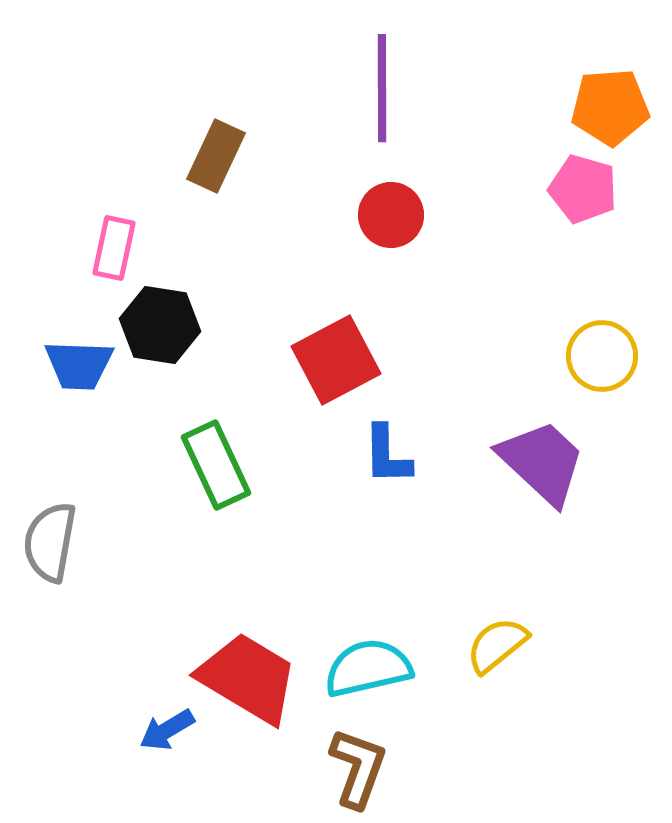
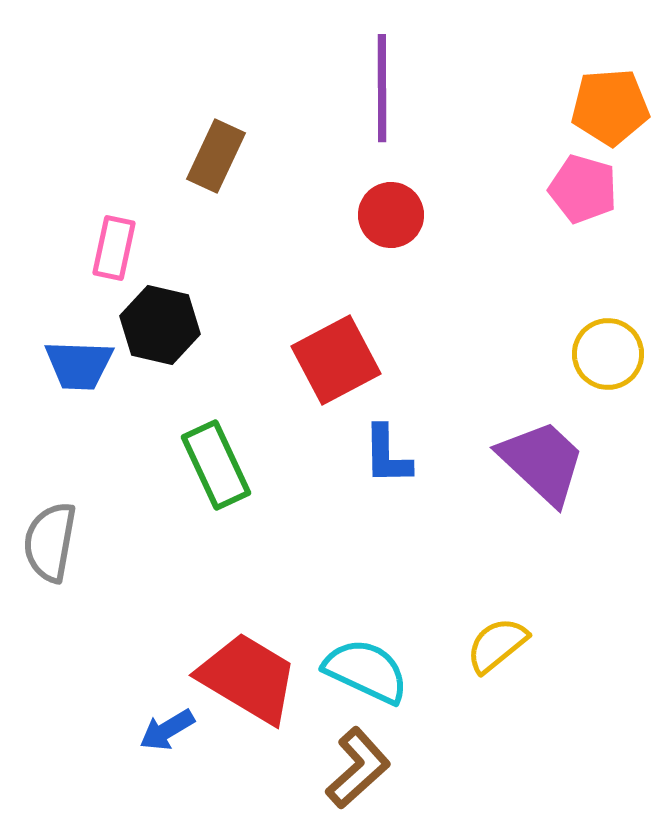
black hexagon: rotated 4 degrees clockwise
yellow circle: moved 6 px right, 2 px up
cyan semicircle: moved 2 px left, 3 px down; rotated 38 degrees clockwise
brown L-shape: rotated 28 degrees clockwise
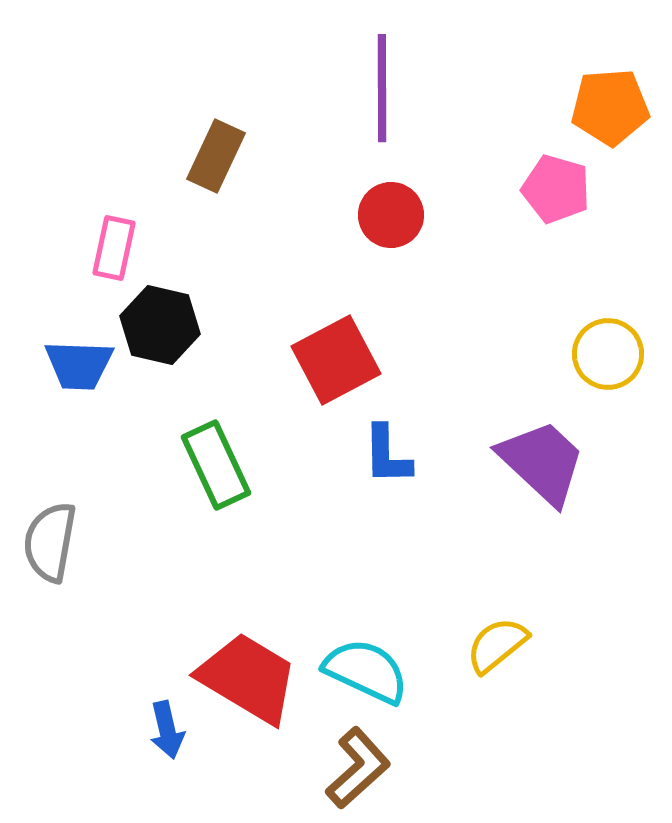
pink pentagon: moved 27 px left
blue arrow: rotated 72 degrees counterclockwise
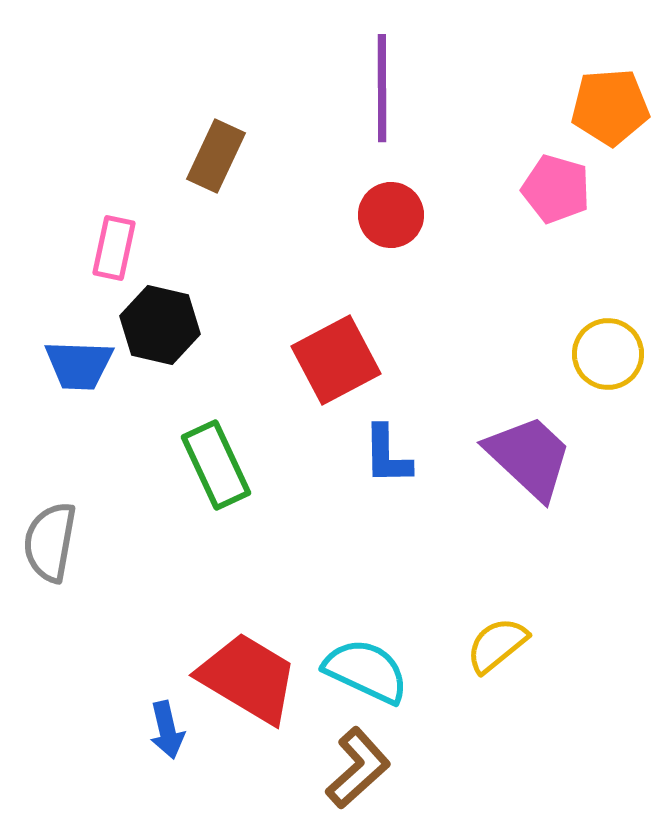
purple trapezoid: moved 13 px left, 5 px up
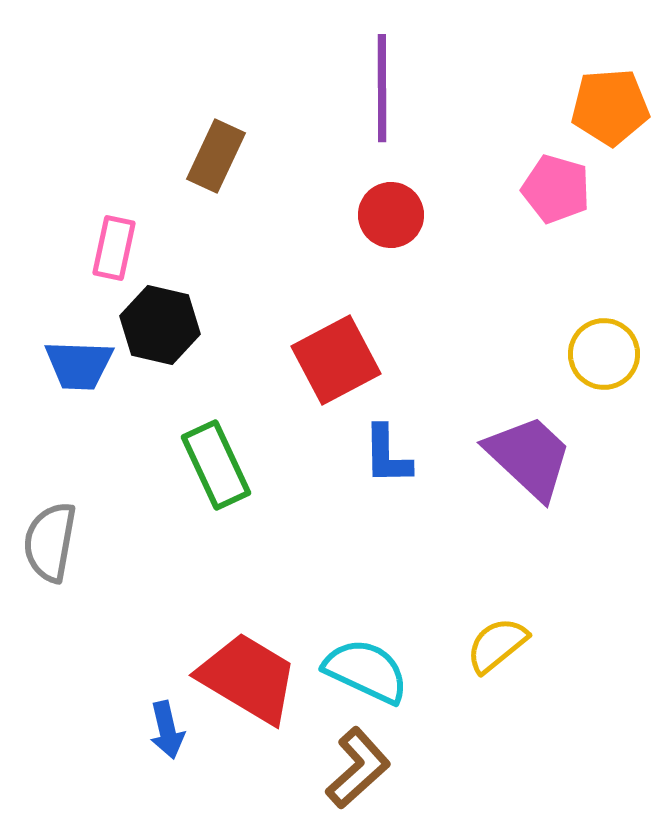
yellow circle: moved 4 px left
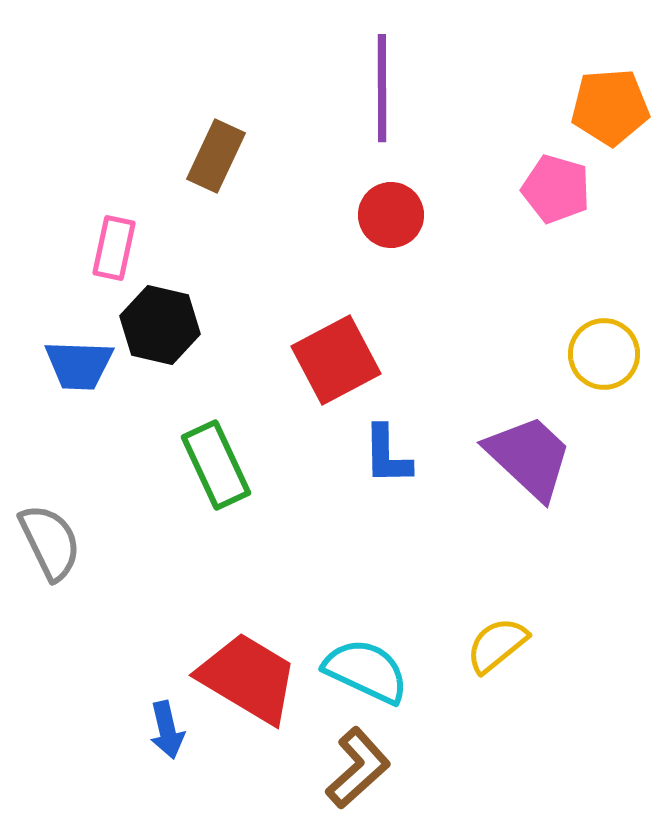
gray semicircle: rotated 144 degrees clockwise
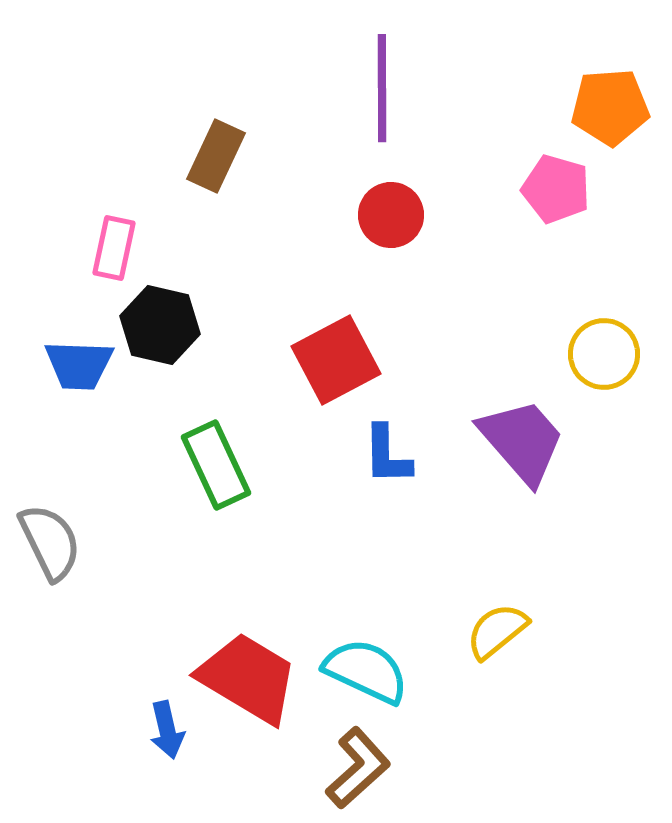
purple trapezoid: moved 7 px left, 16 px up; rotated 6 degrees clockwise
yellow semicircle: moved 14 px up
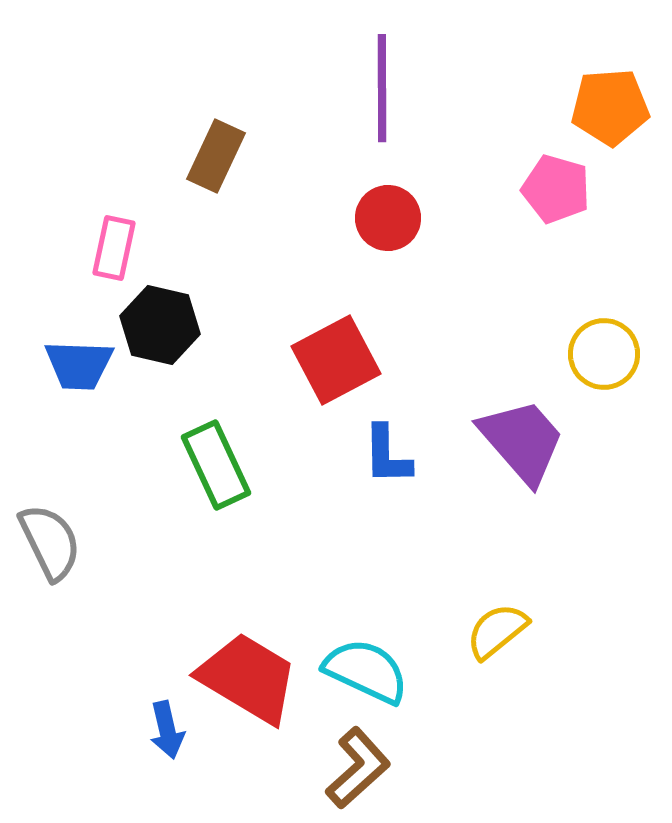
red circle: moved 3 px left, 3 px down
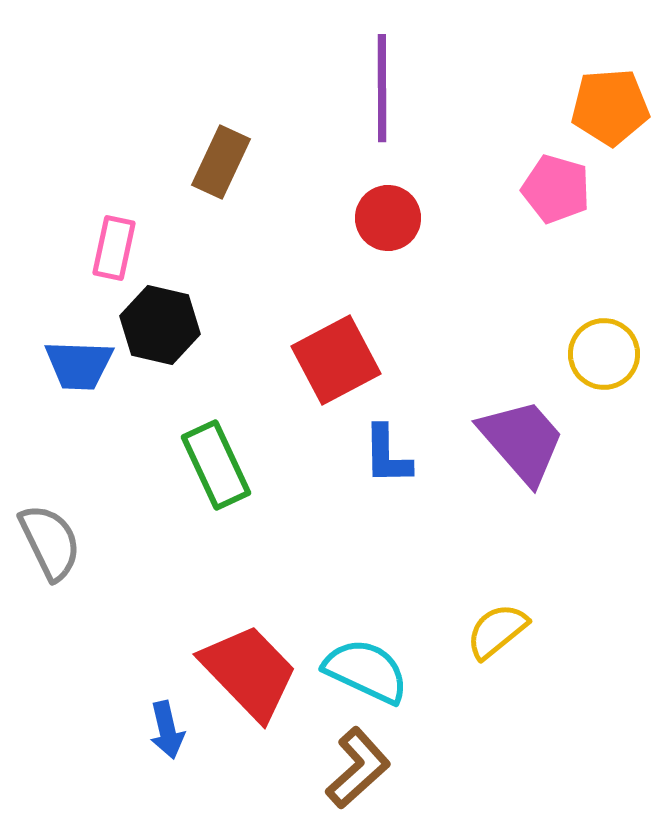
brown rectangle: moved 5 px right, 6 px down
red trapezoid: moved 1 px right, 6 px up; rotated 15 degrees clockwise
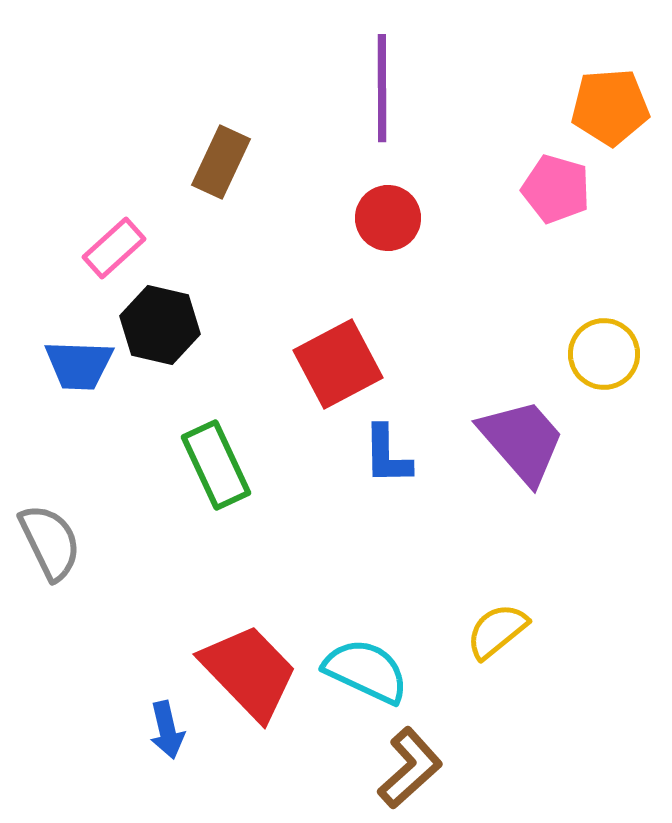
pink rectangle: rotated 36 degrees clockwise
red square: moved 2 px right, 4 px down
brown L-shape: moved 52 px right
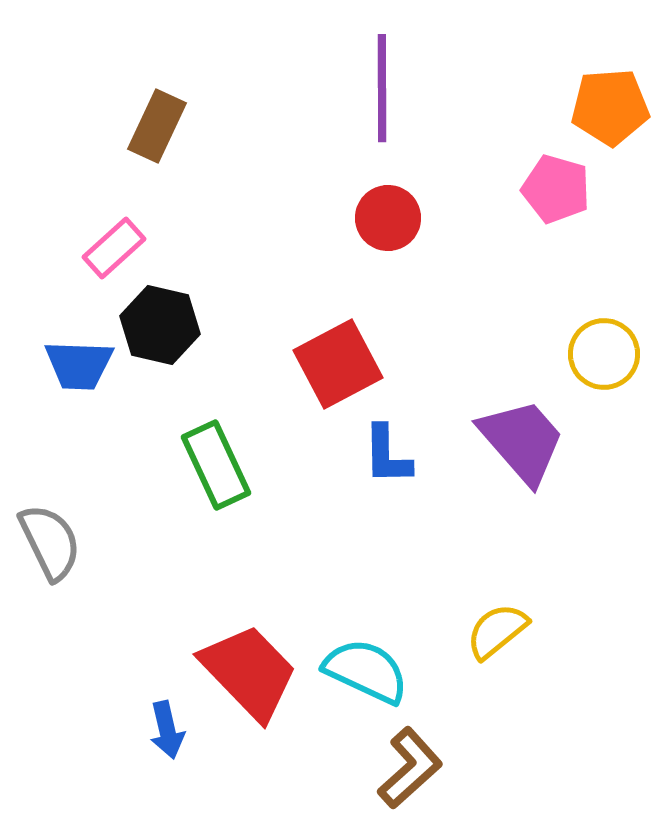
brown rectangle: moved 64 px left, 36 px up
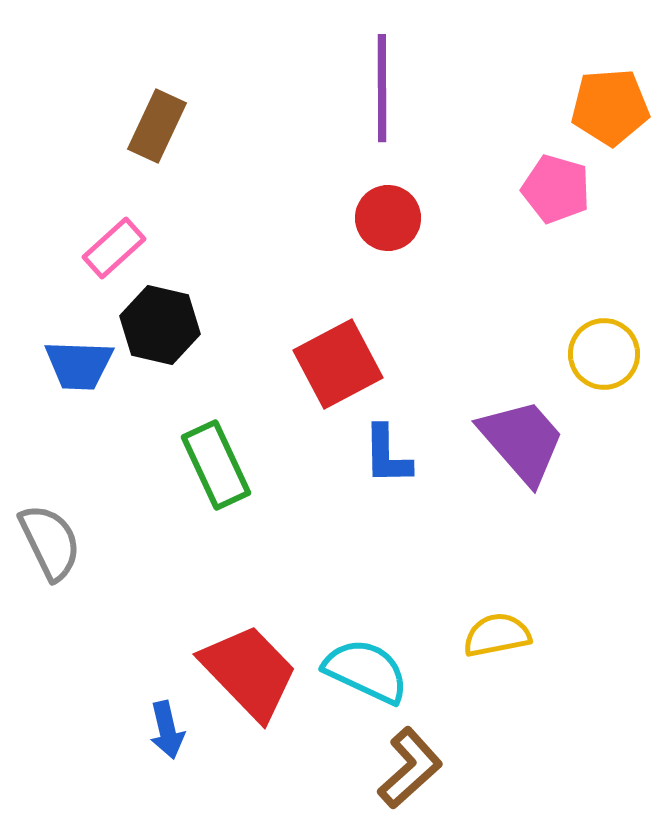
yellow semicircle: moved 4 px down; rotated 28 degrees clockwise
